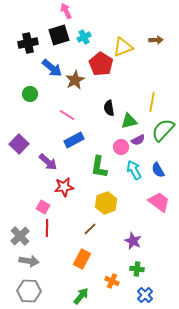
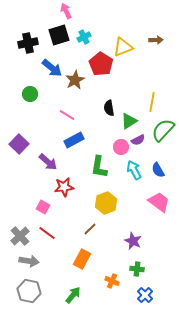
green triangle: rotated 18 degrees counterclockwise
red line: moved 5 px down; rotated 54 degrees counterclockwise
gray hexagon: rotated 10 degrees clockwise
green arrow: moved 8 px left, 1 px up
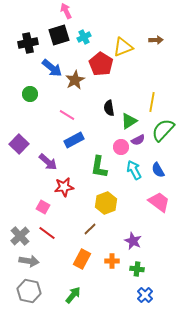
orange cross: moved 20 px up; rotated 24 degrees counterclockwise
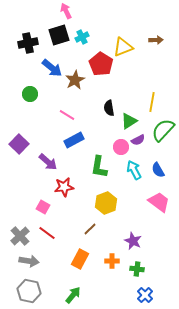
cyan cross: moved 2 px left
orange rectangle: moved 2 px left
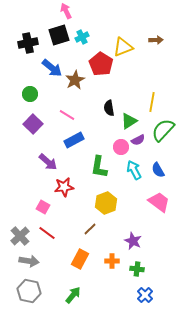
purple square: moved 14 px right, 20 px up
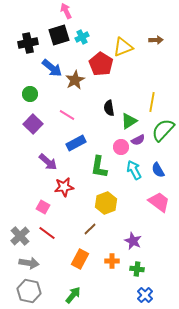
blue rectangle: moved 2 px right, 3 px down
gray arrow: moved 2 px down
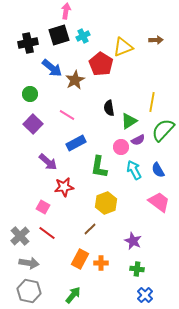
pink arrow: rotated 35 degrees clockwise
cyan cross: moved 1 px right, 1 px up
orange cross: moved 11 px left, 2 px down
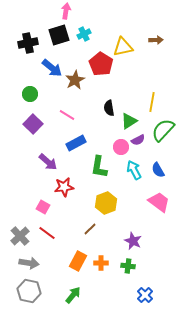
cyan cross: moved 1 px right, 2 px up
yellow triangle: rotated 10 degrees clockwise
orange rectangle: moved 2 px left, 2 px down
green cross: moved 9 px left, 3 px up
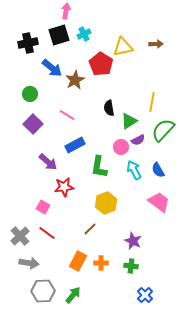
brown arrow: moved 4 px down
blue rectangle: moved 1 px left, 2 px down
green cross: moved 3 px right
gray hexagon: moved 14 px right; rotated 15 degrees counterclockwise
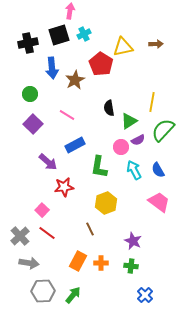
pink arrow: moved 4 px right
blue arrow: rotated 45 degrees clockwise
pink square: moved 1 px left, 3 px down; rotated 16 degrees clockwise
brown line: rotated 72 degrees counterclockwise
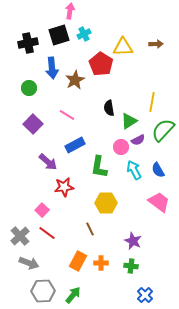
yellow triangle: rotated 10 degrees clockwise
green circle: moved 1 px left, 6 px up
yellow hexagon: rotated 20 degrees clockwise
gray arrow: rotated 12 degrees clockwise
